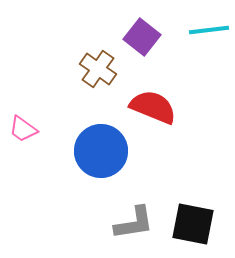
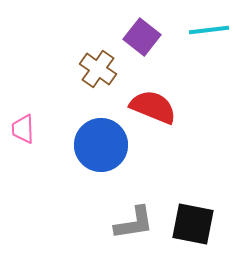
pink trapezoid: rotated 52 degrees clockwise
blue circle: moved 6 px up
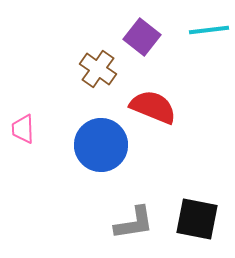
black square: moved 4 px right, 5 px up
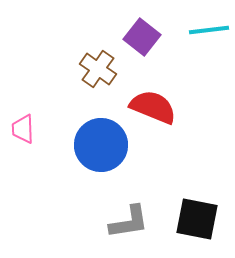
gray L-shape: moved 5 px left, 1 px up
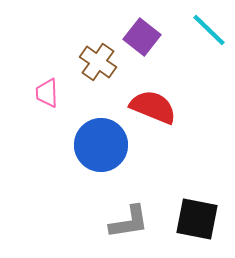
cyan line: rotated 51 degrees clockwise
brown cross: moved 7 px up
pink trapezoid: moved 24 px right, 36 px up
